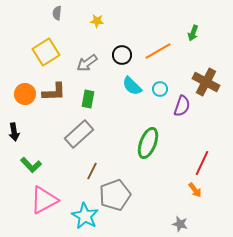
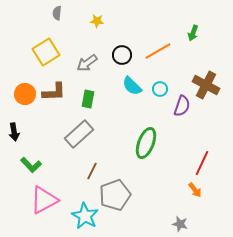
brown cross: moved 3 px down
green ellipse: moved 2 px left
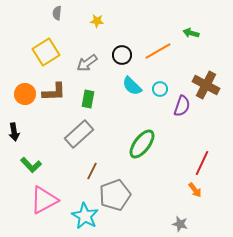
green arrow: moved 2 px left; rotated 84 degrees clockwise
green ellipse: moved 4 px left, 1 px down; rotated 16 degrees clockwise
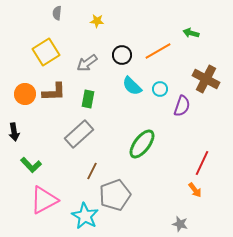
brown cross: moved 6 px up
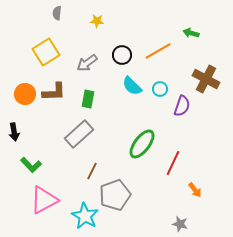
red line: moved 29 px left
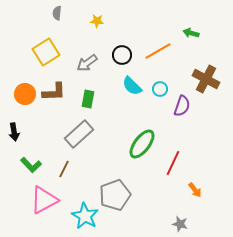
brown line: moved 28 px left, 2 px up
